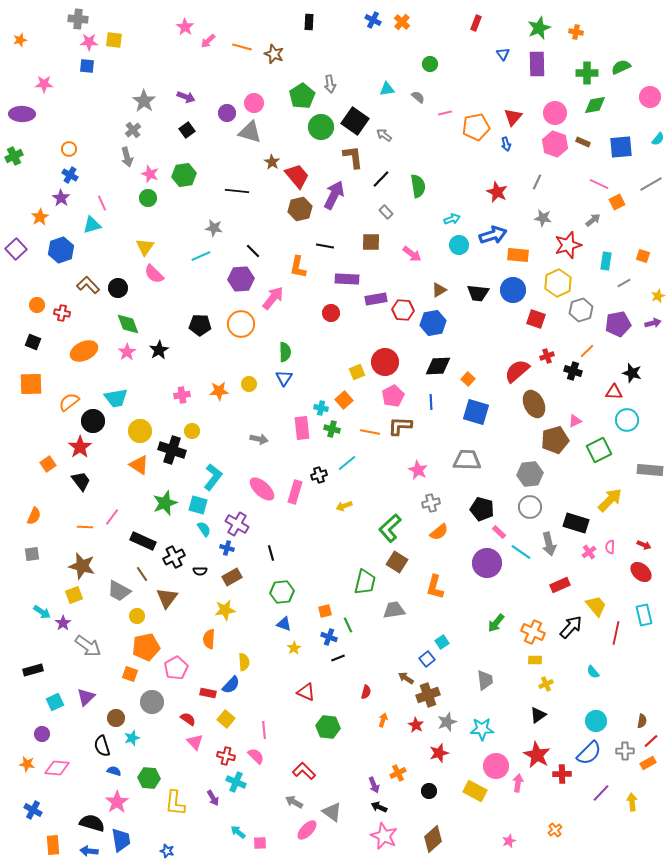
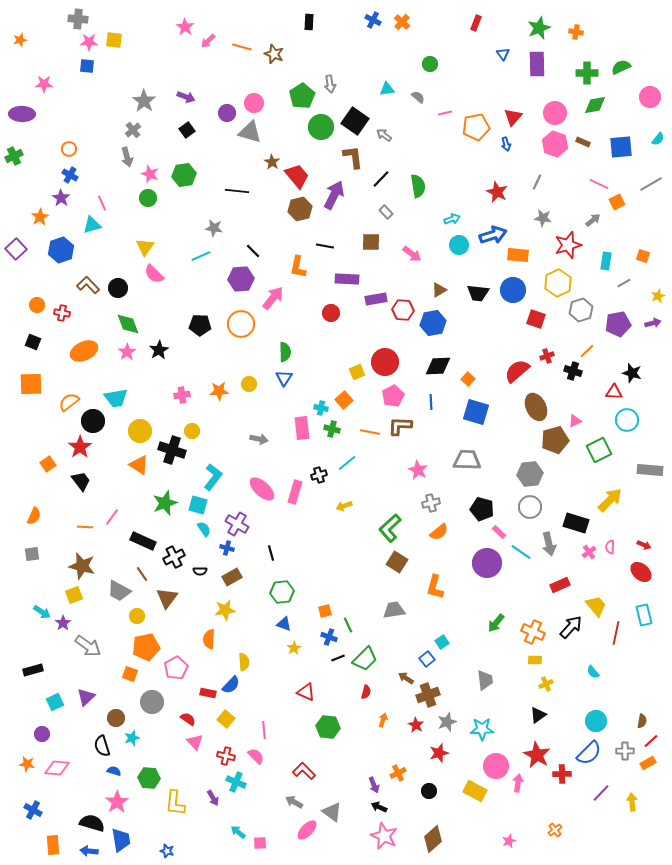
brown ellipse at (534, 404): moved 2 px right, 3 px down
green trapezoid at (365, 582): moved 77 px down; rotated 32 degrees clockwise
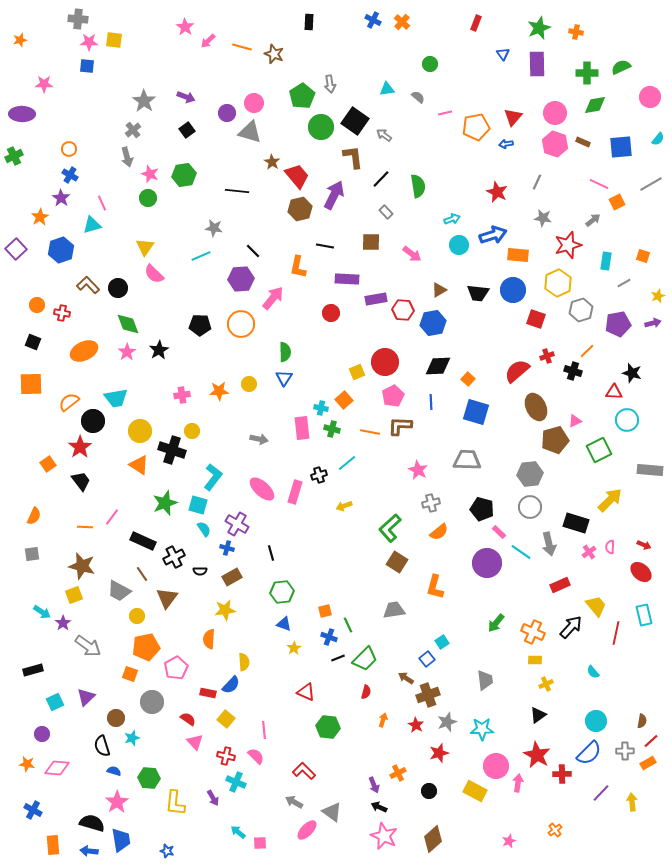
blue arrow at (506, 144): rotated 96 degrees clockwise
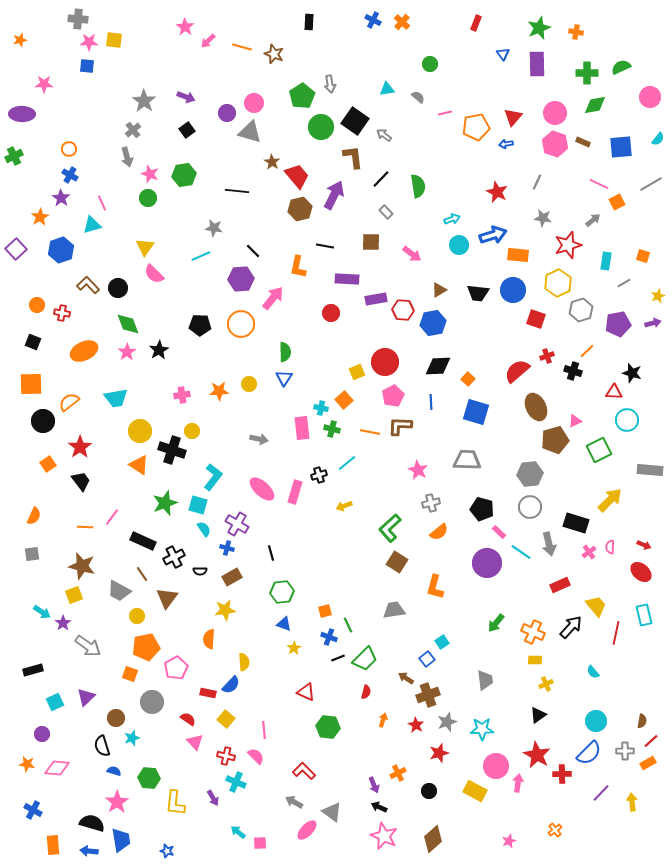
black circle at (93, 421): moved 50 px left
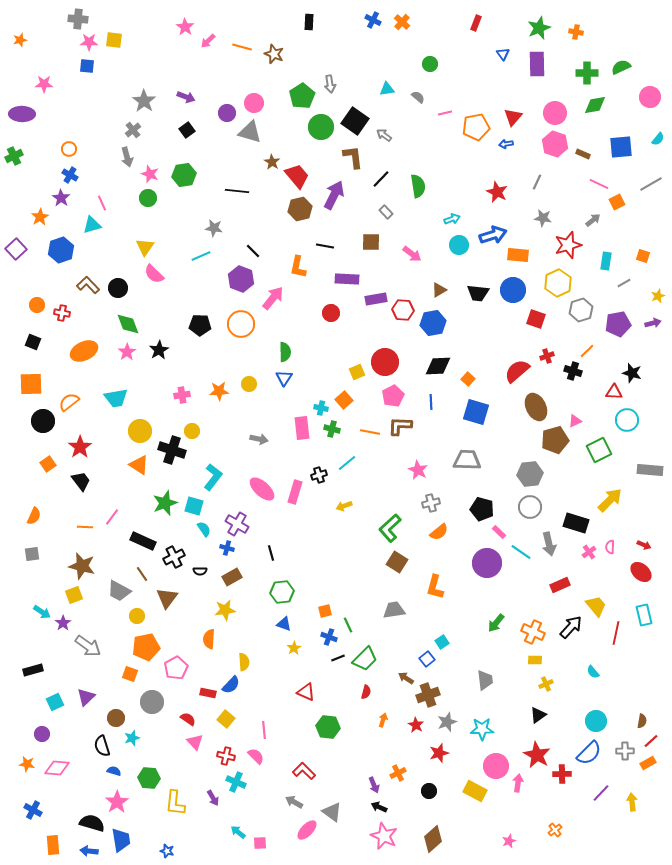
brown rectangle at (583, 142): moved 12 px down
purple hexagon at (241, 279): rotated 25 degrees clockwise
cyan square at (198, 505): moved 4 px left, 1 px down
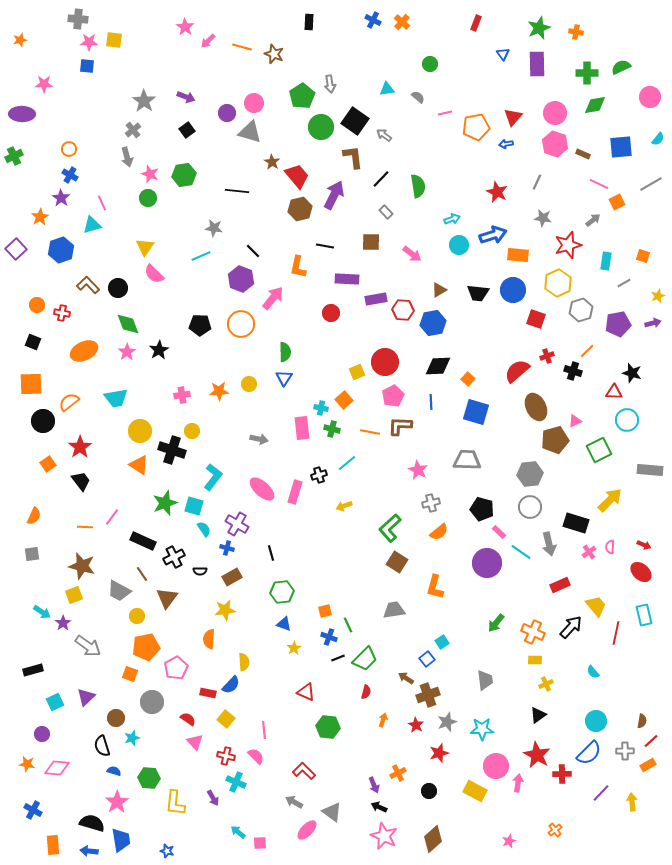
orange rectangle at (648, 763): moved 2 px down
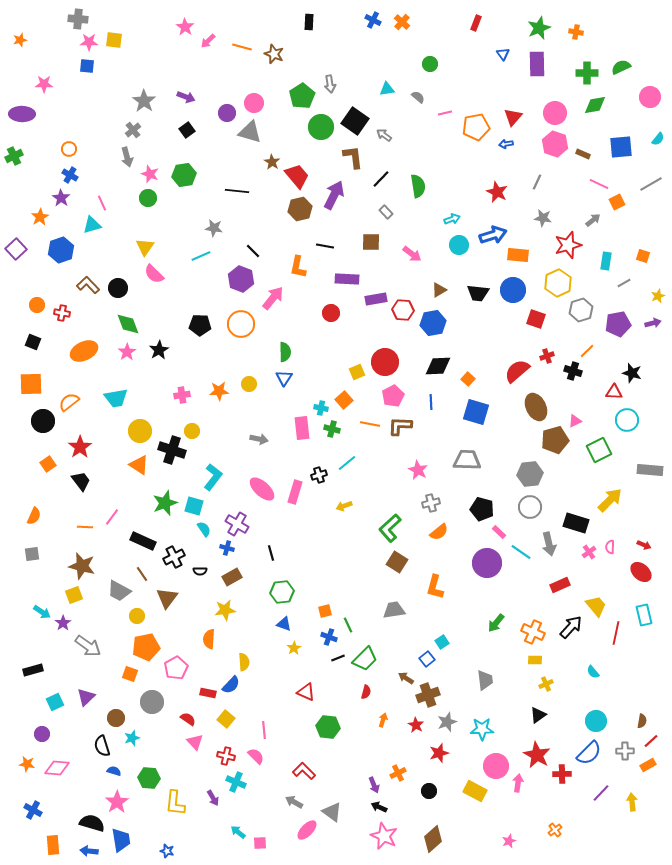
orange line at (370, 432): moved 8 px up
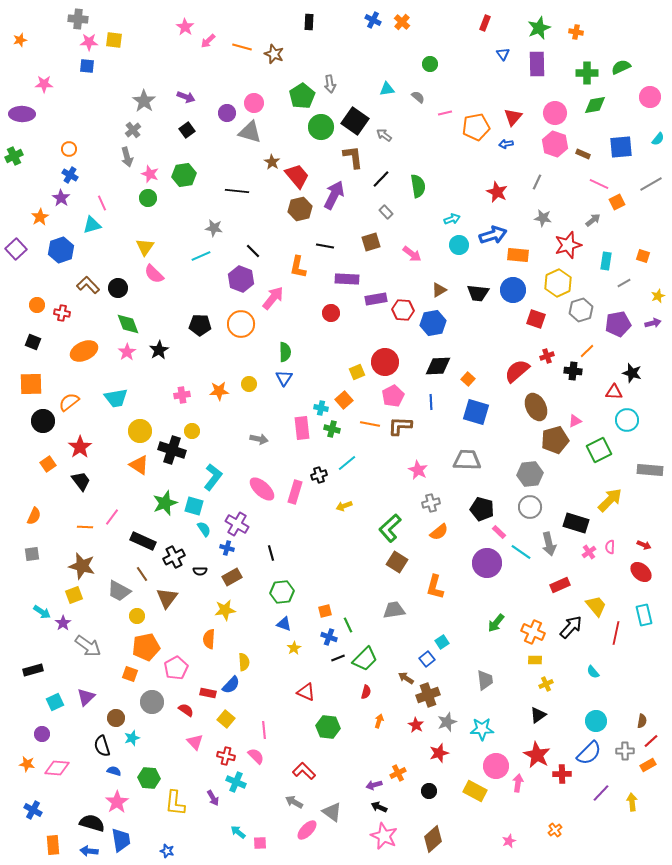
red rectangle at (476, 23): moved 9 px right
brown square at (371, 242): rotated 18 degrees counterclockwise
black cross at (573, 371): rotated 12 degrees counterclockwise
red semicircle at (188, 719): moved 2 px left, 9 px up
orange arrow at (383, 720): moved 4 px left, 1 px down
purple arrow at (374, 785): rotated 98 degrees clockwise
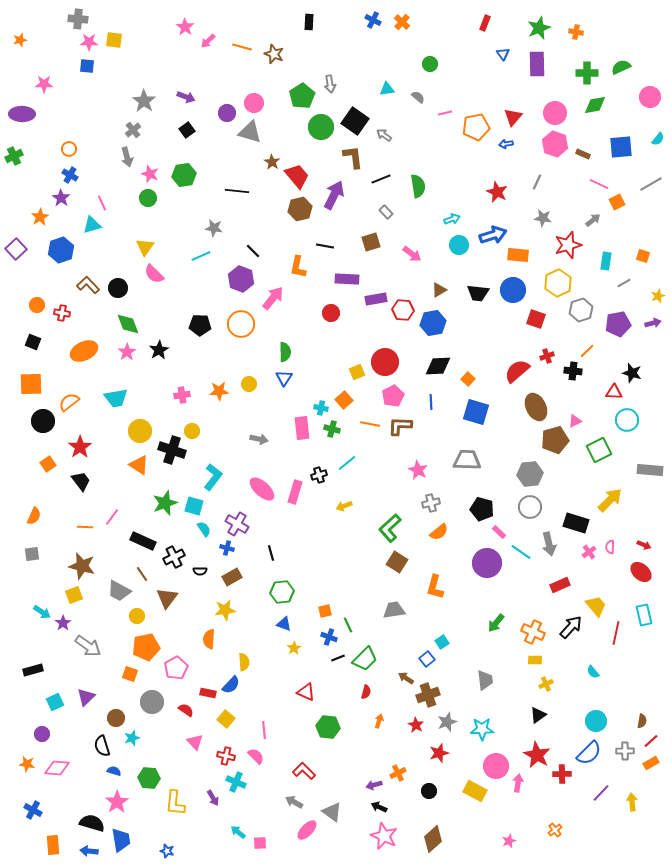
black line at (381, 179): rotated 24 degrees clockwise
orange rectangle at (648, 765): moved 3 px right, 2 px up
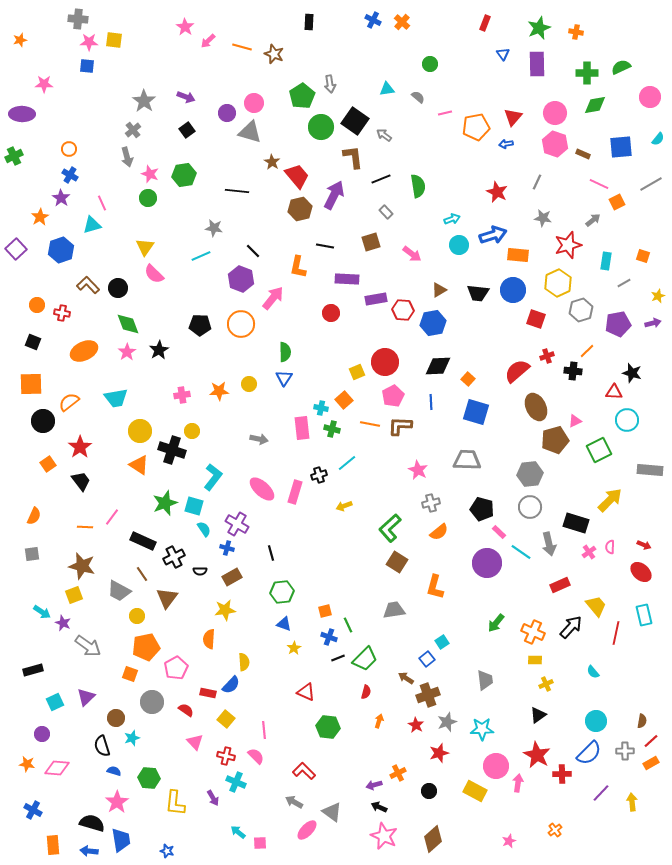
purple star at (63, 623): rotated 14 degrees counterclockwise
